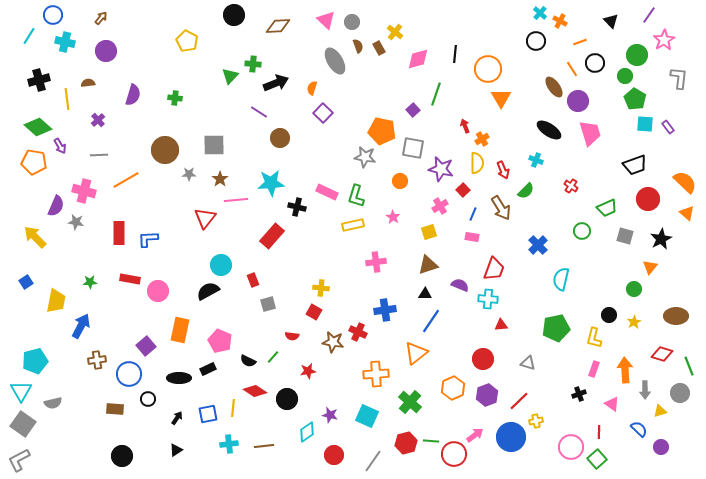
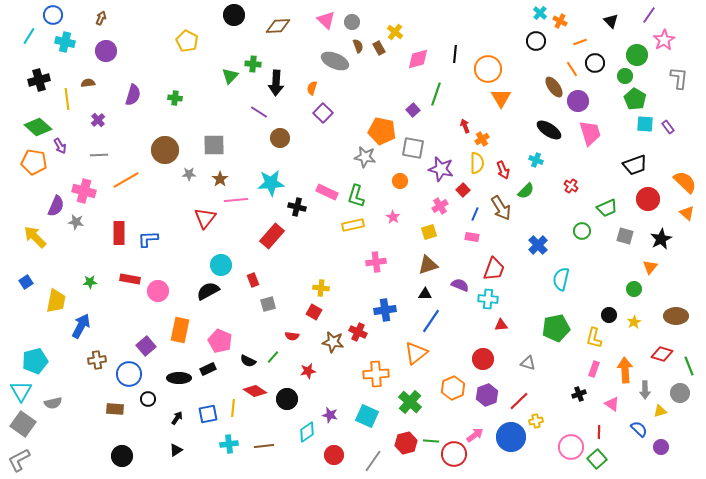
brown arrow at (101, 18): rotated 16 degrees counterclockwise
gray ellipse at (335, 61): rotated 36 degrees counterclockwise
black arrow at (276, 83): rotated 115 degrees clockwise
blue line at (473, 214): moved 2 px right
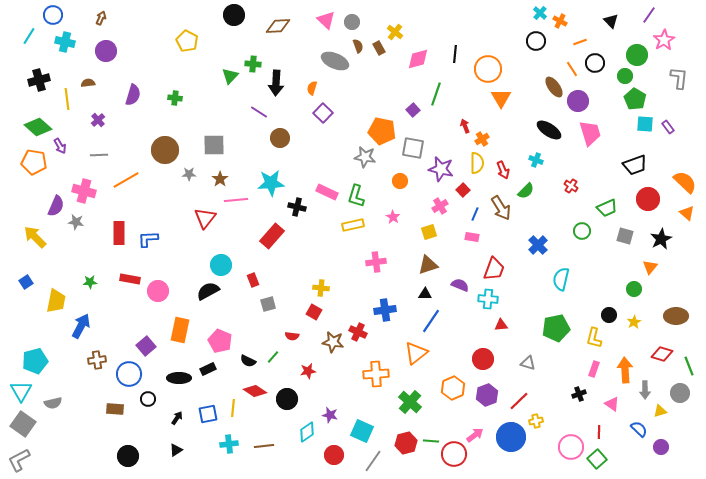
cyan square at (367, 416): moved 5 px left, 15 px down
black circle at (122, 456): moved 6 px right
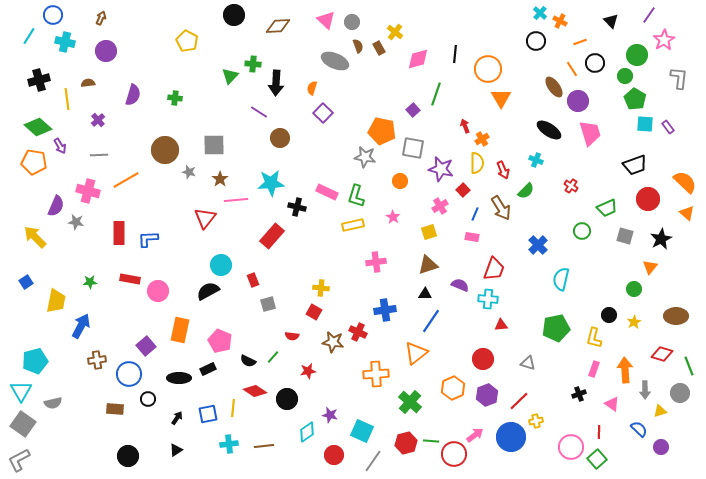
gray star at (189, 174): moved 2 px up; rotated 16 degrees clockwise
pink cross at (84, 191): moved 4 px right
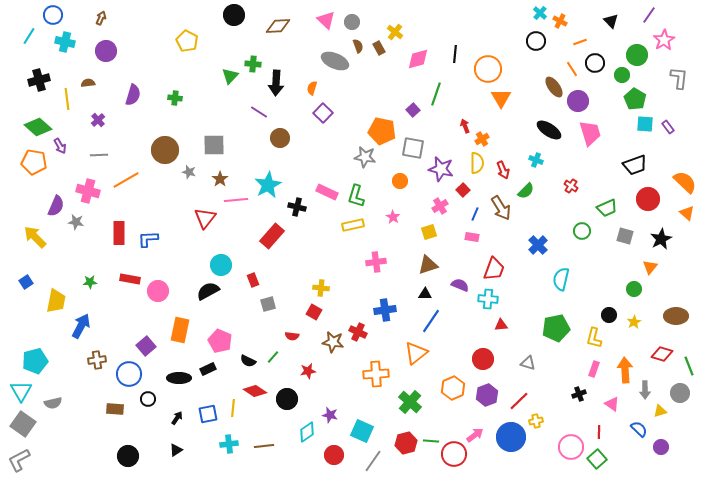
green circle at (625, 76): moved 3 px left, 1 px up
cyan star at (271, 183): moved 3 px left, 2 px down; rotated 24 degrees counterclockwise
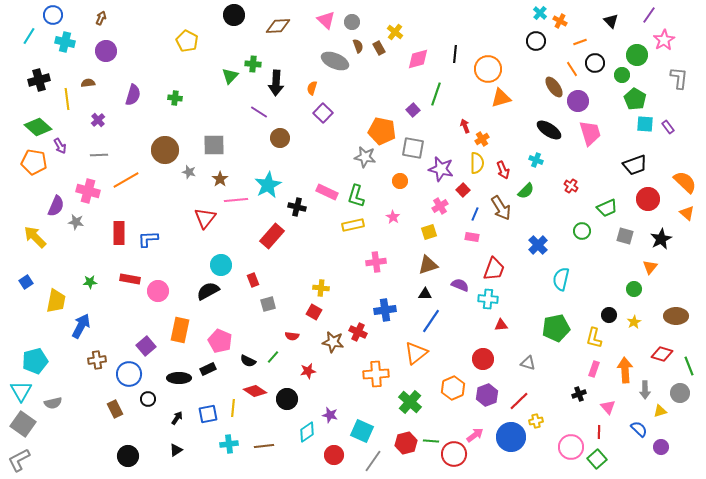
orange triangle at (501, 98): rotated 45 degrees clockwise
pink triangle at (612, 404): moved 4 px left, 3 px down; rotated 14 degrees clockwise
brown rectangle at (115, 409): rotated 60 degrees clockwise
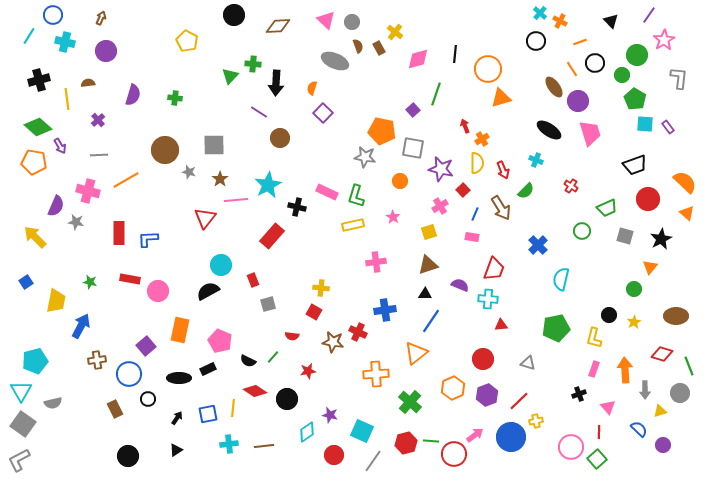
green star at (90, 282): rotated 16 degrees clockwise
purple circle at (661, 447): moved 2 px right, 2 px up
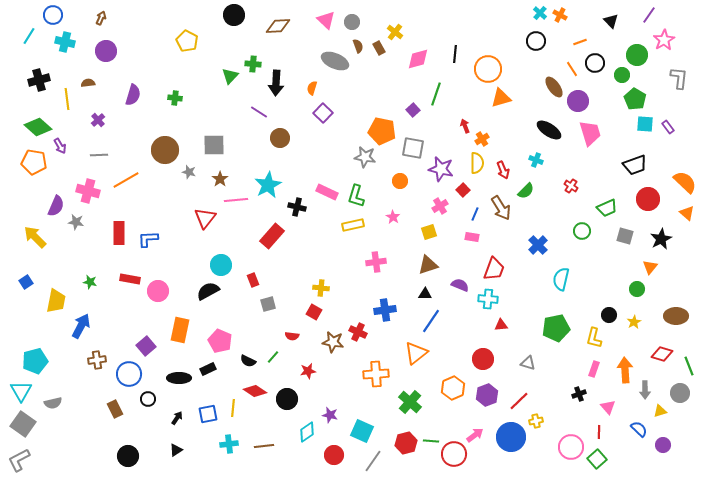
orange cross at (560, 21): moved 6 px up
green circle at (634, 289): moved 3 px right
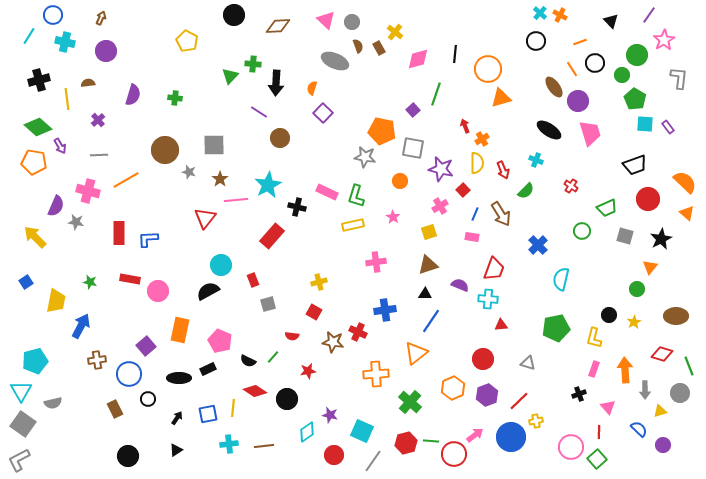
brown arrow at (501, 208): moved 6 px down
yellow cross at (321, 288): moved 2 px left, 6 px up; rotated 21 degrees counterclockwise
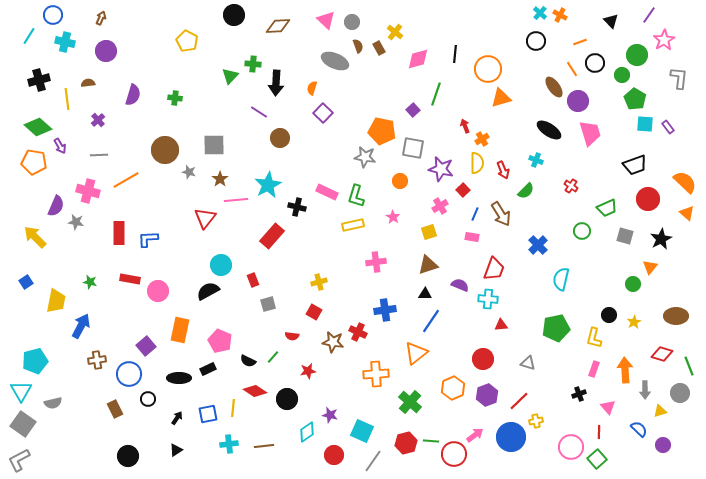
green circle at (637, 289): moved 4 px left, 5 px up
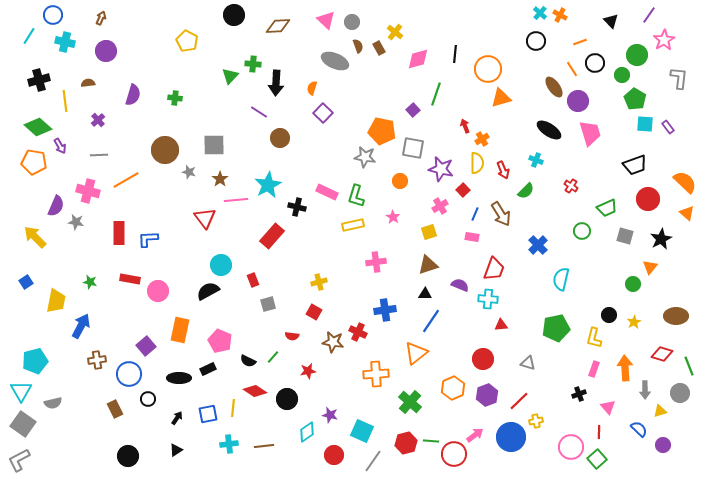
yellow line at (67, 99): moved 2 px left, 2 px down
red triangle at (205, 218): rotated 15 degrees counterclockwise
orange arrow at (625, 370): moved 2 px up
